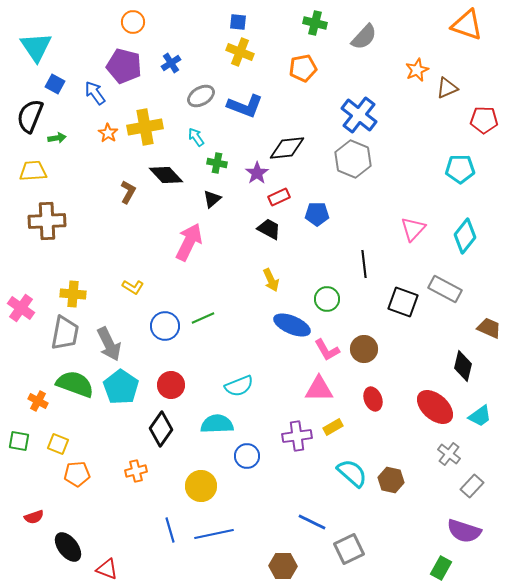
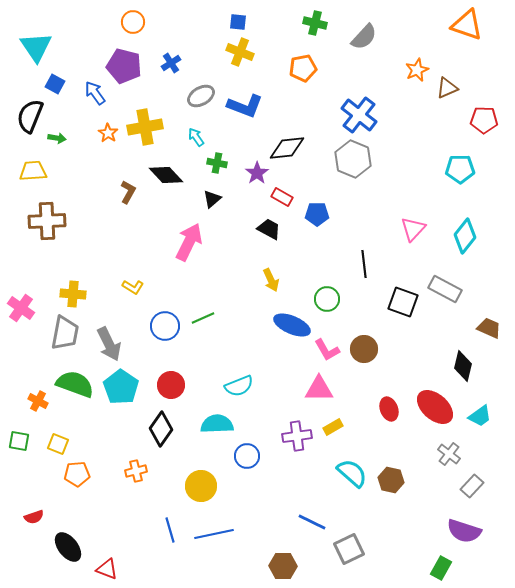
green arrow at (57, 138): rotated 18 degrees clockwise
red rectangle at (279, 197): moved 3 px right; rotated 55 degrees clockwise
red ellipse at (373, 399): moved 16 px right, 10 px down
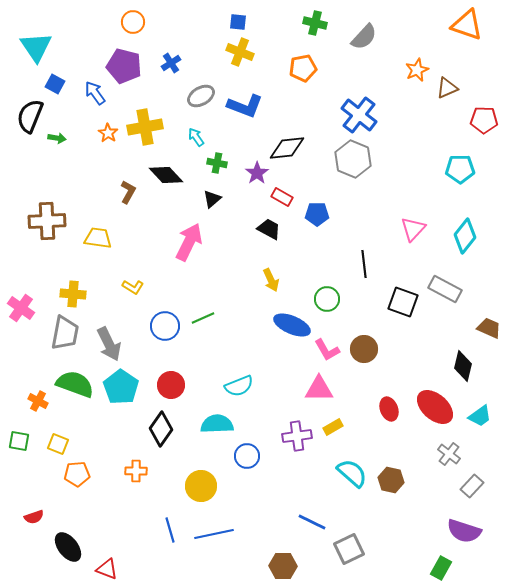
yellow trapezoid at (33, 171): moved 65 px right, 67 px down; rotated 12 degrees clockwise
orange cross at (136, 471): rotated 15 degrees clockwise
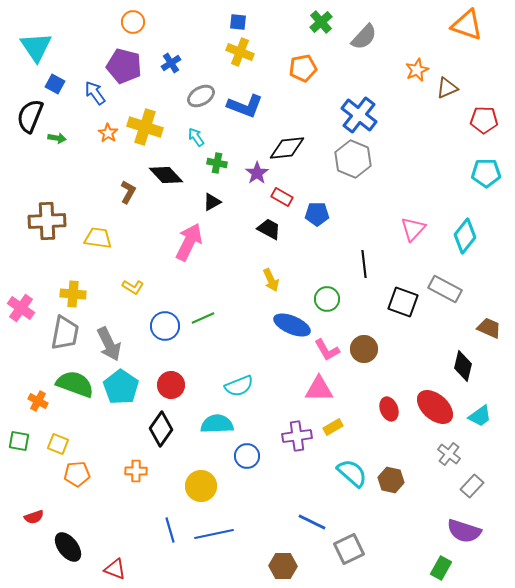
green cross at (315, 23): moved 6 px right, 1 px up; rotated 35 degrees clockwise
yellow cross at (145, 127): rotated 28 degrees clockwise
cyan pentagon at (460, 169): moved 26 px right, 4 px down
black triangle at (212, 199): moved 3 px down; rotated 12 degrees clockwise
red triangle at (107, 569): moved 8 px right
